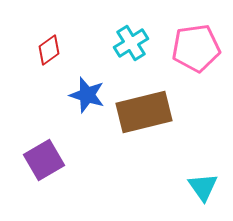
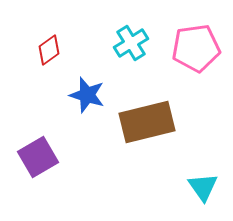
brown rectangle: moved 3 px right, 10 px down
purple square: moved 6 px left, 3 px up
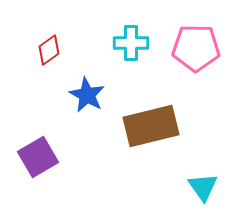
cyan cross: rotated 32 degrees clockwise
pink pentagon: rotated 9 degrees clockwise
blue star: rotated 12 degrees clockwise
brown rectangle: moved 4 px right, 4 px down
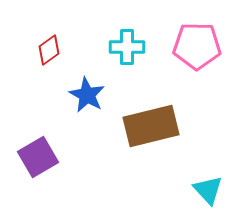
cyan cross: moved 4 px left, 4 px down
pink pentagon: moved 1 px right, 2 px up
cyan triangle: moved 5 px right, 3 px down; rotated 8 degrees counterclockwise
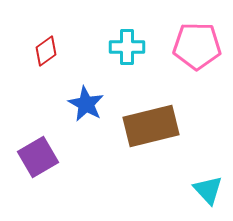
red diamond: moved 3 px left, 1 px down
blue star: moved 1 px left, 9 px down
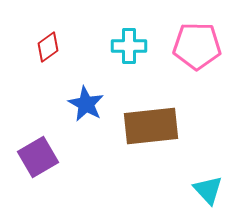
cyan cross: moved 2 px right, 1 px up
red diamond: moved 2 px right, 4 px up
brown rectangle: rotated 8 degrees clockwise
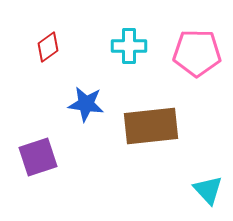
pink pentagon: moved 7 px down
blue star: rotated 21 degrees counterclockwise
purple square: rotated 12 degrees clockwise
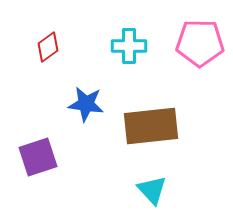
pink pentagon: moved 3 px right, 10 px up
cyan triangle: moved 56 px left
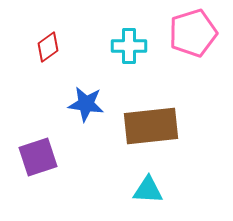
pink pentagon: moved 7 px left, 10 px up; rotated 18 degrees counterclockwise
cyan triangle: moved 4 px left; rotated 44 degrees counterclockwise
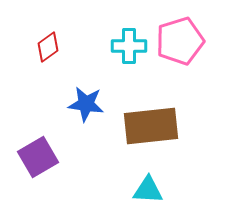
pink pentagon: moved 13 px left, 8 px down
purple square: rotated 12 degrees counterclockwise
